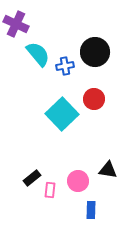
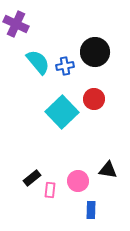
cyan semicircle: moved 8 px down
cyan square: moved 2 px up
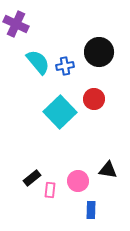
black circle: moved 4 px right
cyan square: moved 2 px left
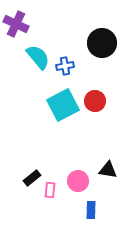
black circle: moved 3 px right, 9 px up
cyan semicircle: moved 5 px up
red circle: moved 1 px right, 2 px down
cyan square: moved 3 px right, 7 px up; rotated 16 degrees clockwise
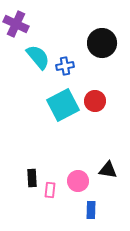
black rectangle: rotated 54 degrees counterclockwise
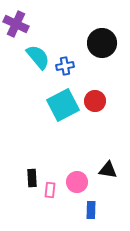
pink circle: moved 1 px left, 1 px down
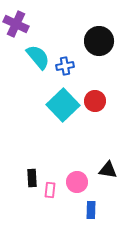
black circle: moved 3 px left, 2 px up
cyan square: rotated 16 degrees counterclockwise
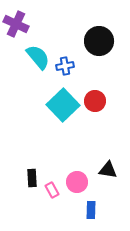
pink rectangle: moved 2 px right; rotated 35 degrees counterclockwise
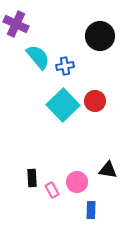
black circle: moved 1 px right, 5 px up
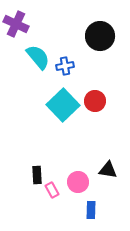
black rectangle: moved 5 px right, 3 px up
pink circle: moved 1 px right
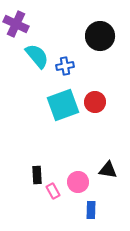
cyan semicircle: moved 1 px left, 1 px up
red circle: moved 1 px down
cyan square: rotated 24 degrees clockwise
pink rectangle: moved 1 px right, 1 px down
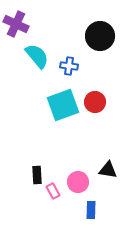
blue cross: moved 4 px right; rotated 18 degrees clockwise
